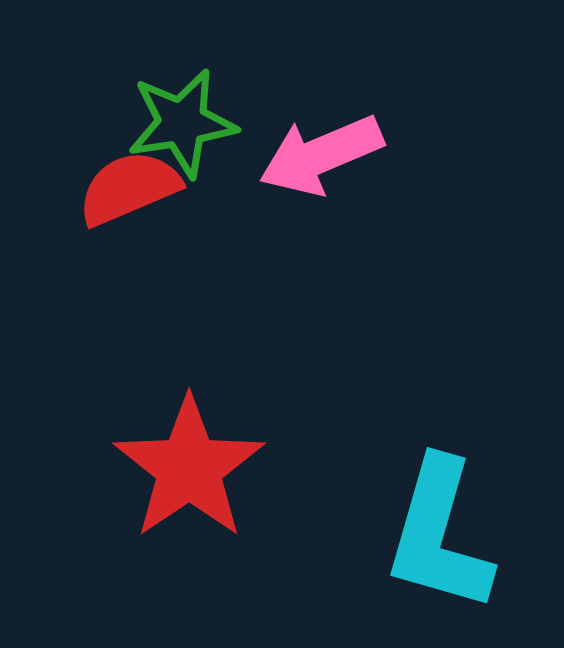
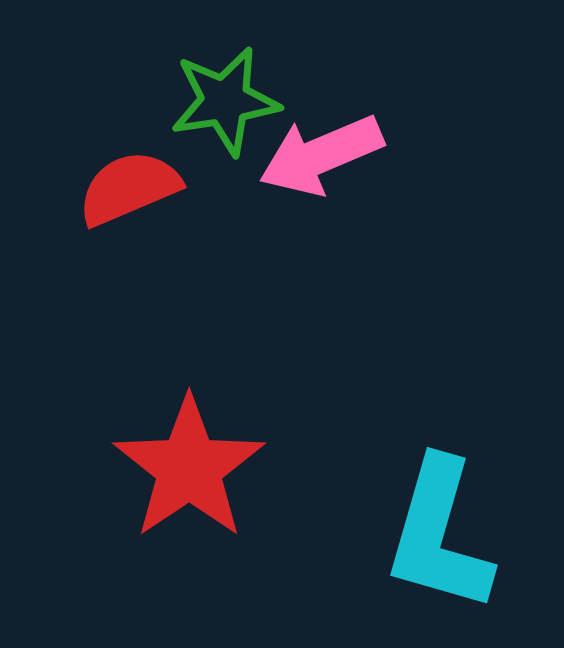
green star: moved 43 px right, 22 px up
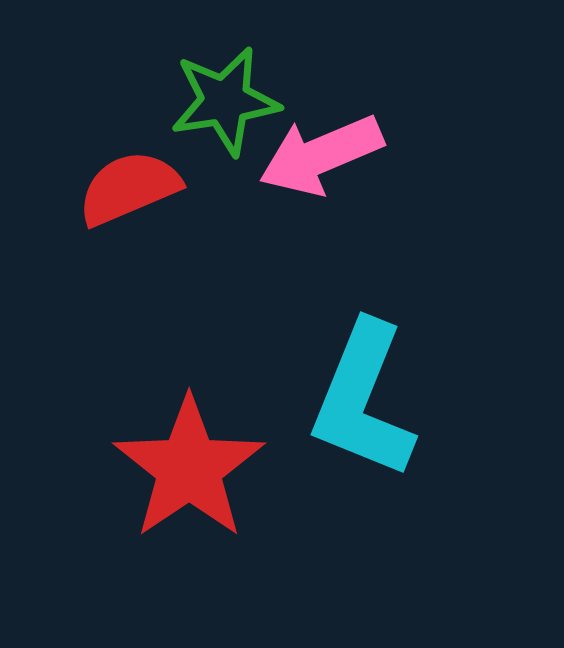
cyan L-shape: moved 76 px left, 135 px up; rotated 6 degrees clockwise
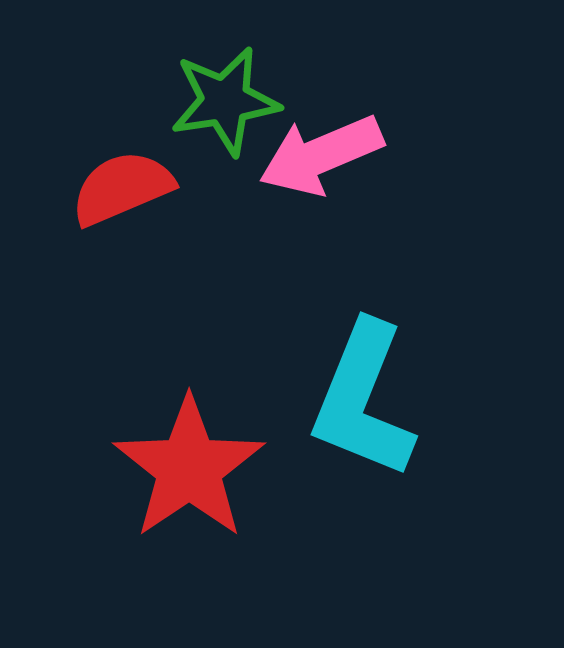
red semicircle: moved 7 px left
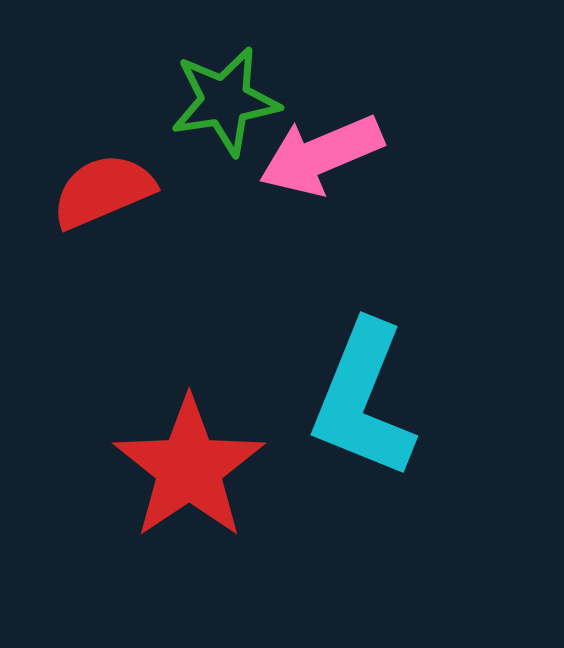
red semicircle: moved 19 px left, 3 px down
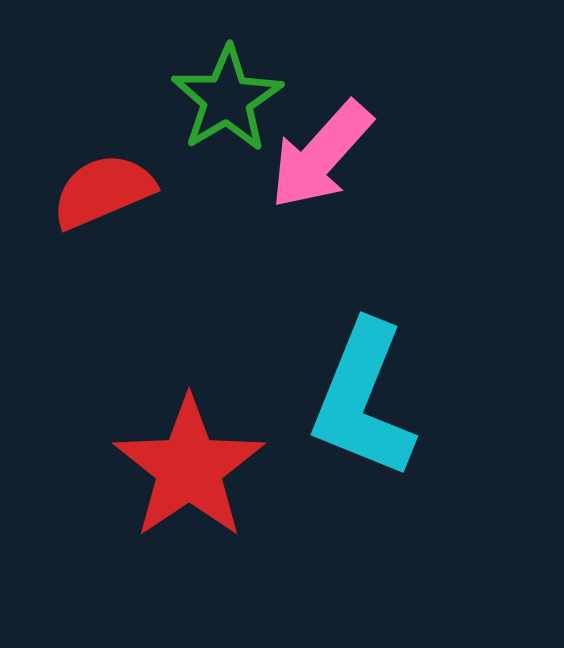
green star: moved 2 px right, 2 px up; rotated 22 degrees counterclockwise
pink arrow: rotated 25 degrees counterclockwise
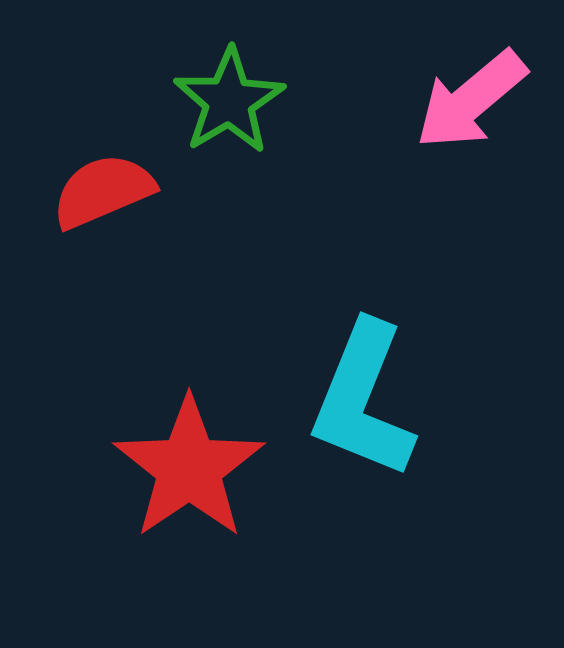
green star: moved 2 px right, 2 px down
pink arrow: moved 150 px right, 55 px up; rotated 8 degrees clockwise
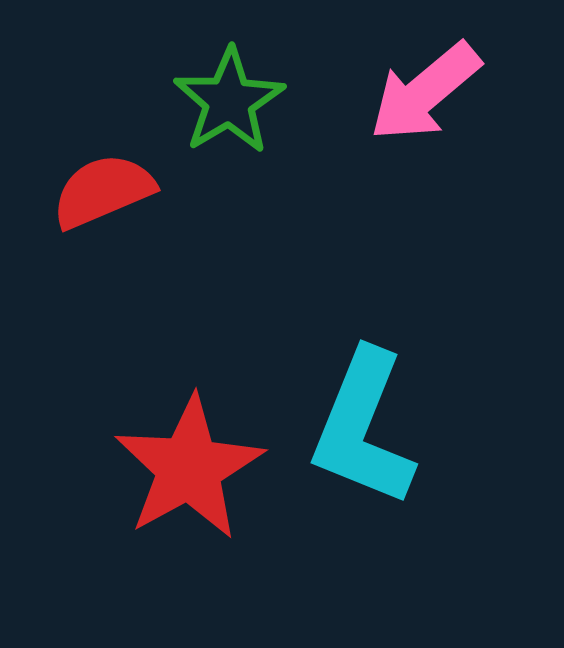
pink arrow: moved 46 px left, 8 px up
cyan L-shape: moved 28 px down
red star: rotated 5 degrees clockwise
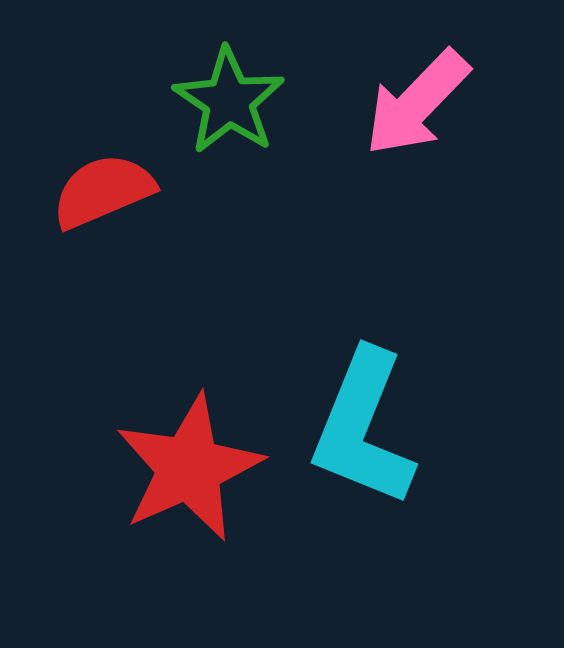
pink arrow: moved 8 px left, 11 px down; rotated 6 degrees counterclockwise
green star: rotated 7 degrees counterclockwise
red star: rotated 5 degrees clockwise
